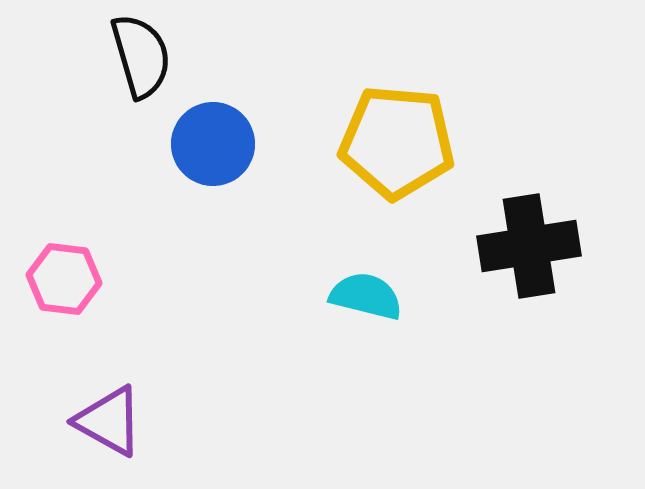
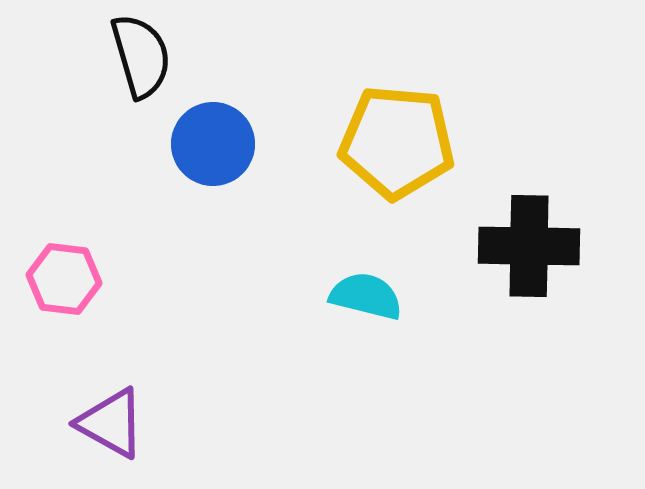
black cross: rotated 10 degrees clockwise
purple triangle: moved 2 px right, 2 px down
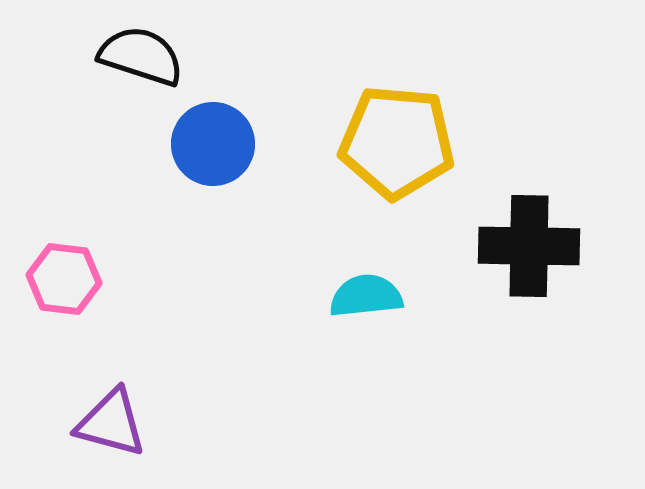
black semicircle: rotated 56 degrees counterclockwise
cyan semicircle: rotated 20 degrees counterclockwise
purple triangle: rotated 14 degrees counterclockwise
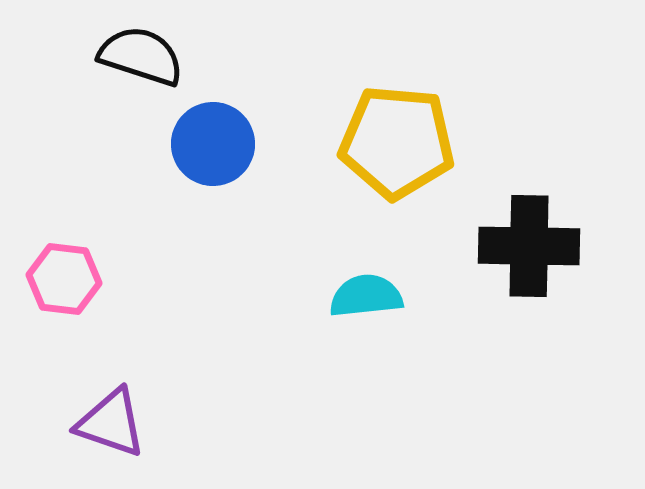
purple triangle: rotated 4 degrees clockwise
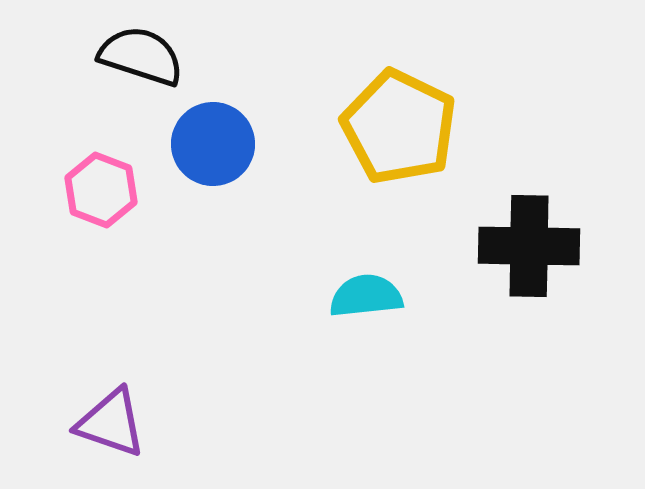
yellow pentagon: moved 2 px right, 15 px up; rotated 21 degrees clockwise
pink hexagon: moved 37 px right, 89 px up; rotated 14 degrees clockwise
